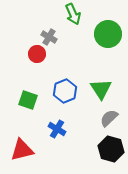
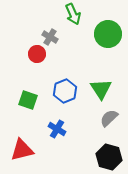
gray cross: moved 1 px right
black hexagon: moved 2 px left, 8 px down
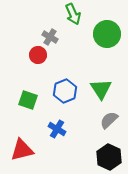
green circle: moved 1 px left
red circle: moved 1 px right, 1 px down
gray semicircle: moved 2 px down
black hexagon: rotated 10 degrees clockwise
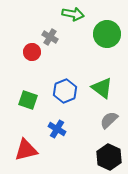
green arrow: rotated 55 degrees counterclockwise
red circle: moved 6 px left, 3 px up
green triangle: moved 1 px right, 1 px up; rotated 20 degrees counterclockwise
red triangle: moved 4 px right
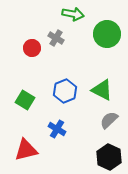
gray cross: moved 6 px right, 1 px down
red circle: moved 4 px up
green triangle: moved 2 px down; rotated 10 degrees counterclockwise
green square: moved 3 px left; rotated 12 degrees clockwise
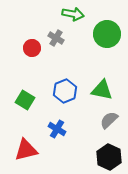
green triangle: rotated 15 degrees counterclockwise
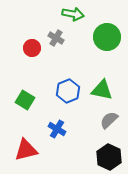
green circle: moved 3 px down
blue hexagon: moved 3 px right
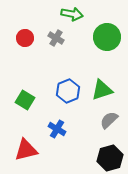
green arrow: moved 1 px left
red circle: moved 7 px left, 10 px up
green triangle: rotated 30 degrees counterclockwise
black hexagon: moved 1 px right, 1 px down; rotated 20 degrees clockwise
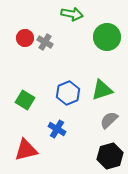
gray cross: moved 11 px left, 4 px down
blue hexagon: moved 2 px down
black hexagon: moved 2 px up
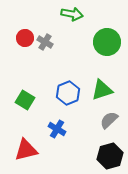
green circle: moved 5 px down
